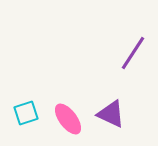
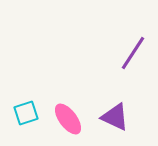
purple triangle: moved 4 px right, 3 px down
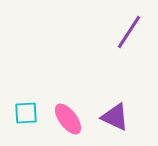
purple line: moved 4 px left, 21 px up
cyan square: rotated 15 degrees clockwise
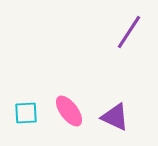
pink ellipse: moved 1 px right, 8 px up
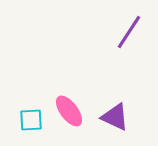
cyan square: moved 5 px right, 7 px down
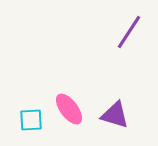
pink ellipse: moved 2 px up
purple triangle: moved 2 px up; rotated 8 degrees counterclockwise
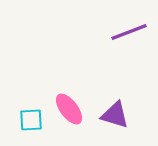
purple line: rotated 36 degrees clockwise
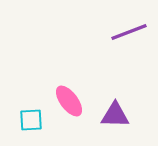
pink ellipse: moved 8 px up
purple triangle: rotated 16 degrees counterclockwise
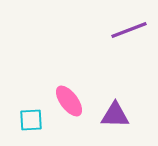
purple line: moved 2 px up
